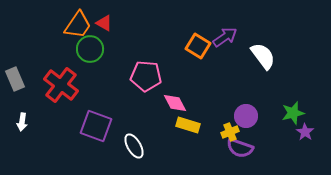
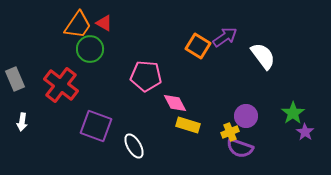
green star: rotated 20 degrees counterclockwise
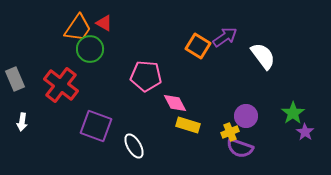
orange trapezoid: moved 3 px down
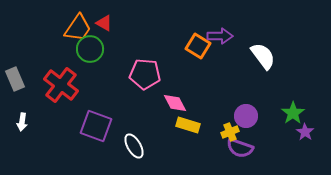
purple arrow: moved 5 px left, 1 px up; rotated 35 degrees clockwise
pink pentagon: moved 1 px left, 2 px up
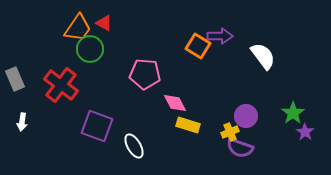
purple square: moved 1 px right
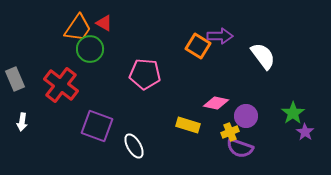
pink diamond: moved 41 px right; rotated 50 degrees counterclockwise
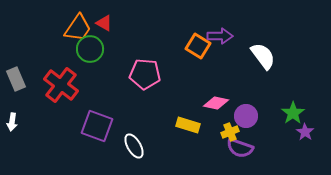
gray rectangle: moved 1 px right
white arrow: moved 10 px left
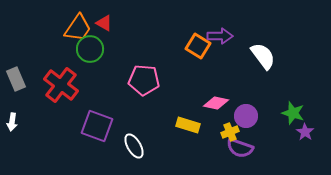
pink pentagon: moved 1 px left, 6 px down
green star: rotated 20 degrees counterclockwise
